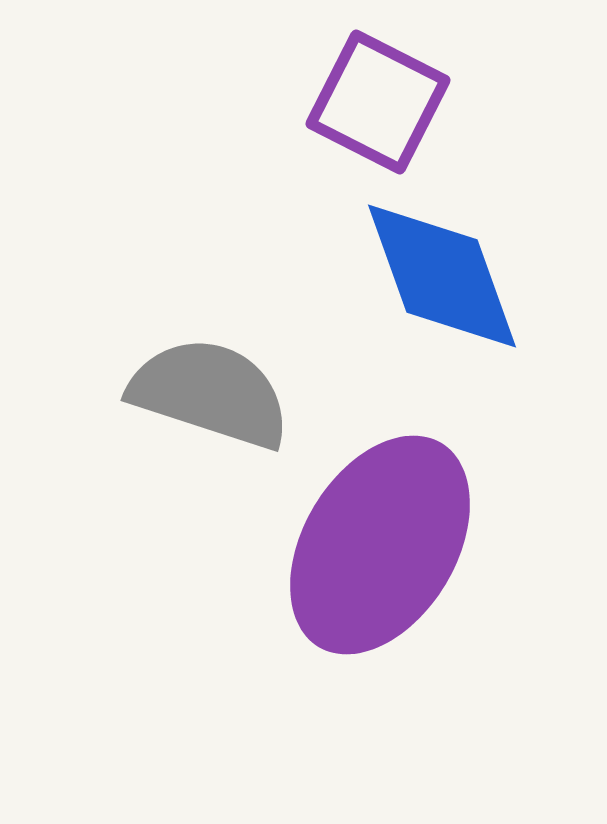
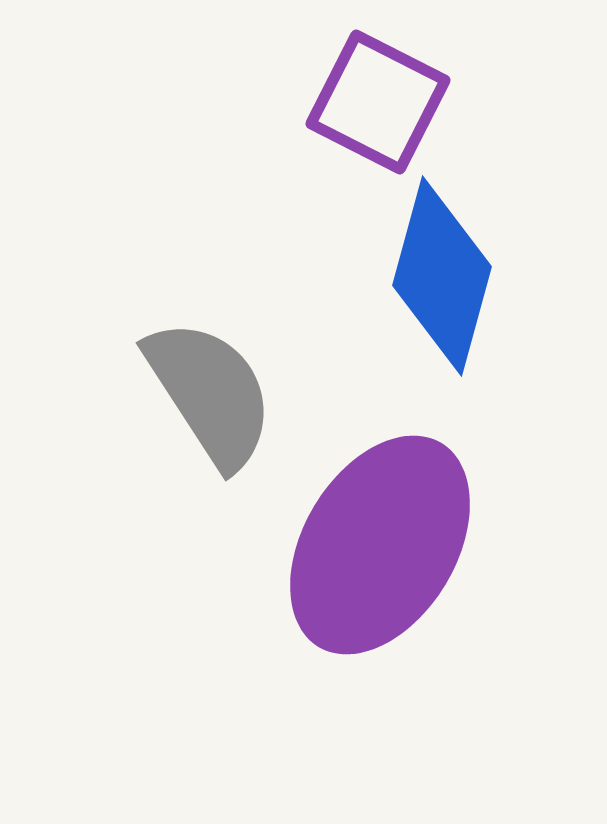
blue diamond: rotated 35 degrees clockwise
gray semicircle: rotated 39 degrees clockwise
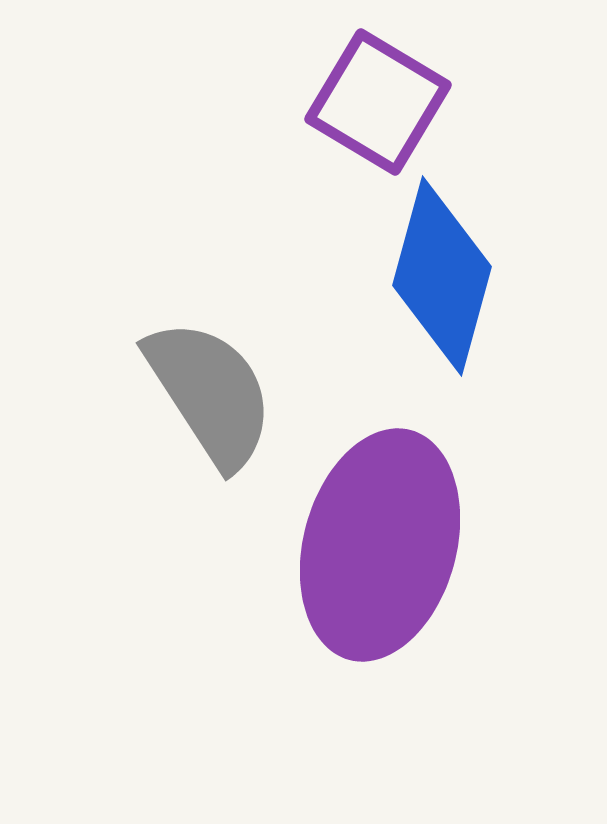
purple square: rotated 4 degrees clockwise
purple ellipse: rotated 16 degrees counterclockwise
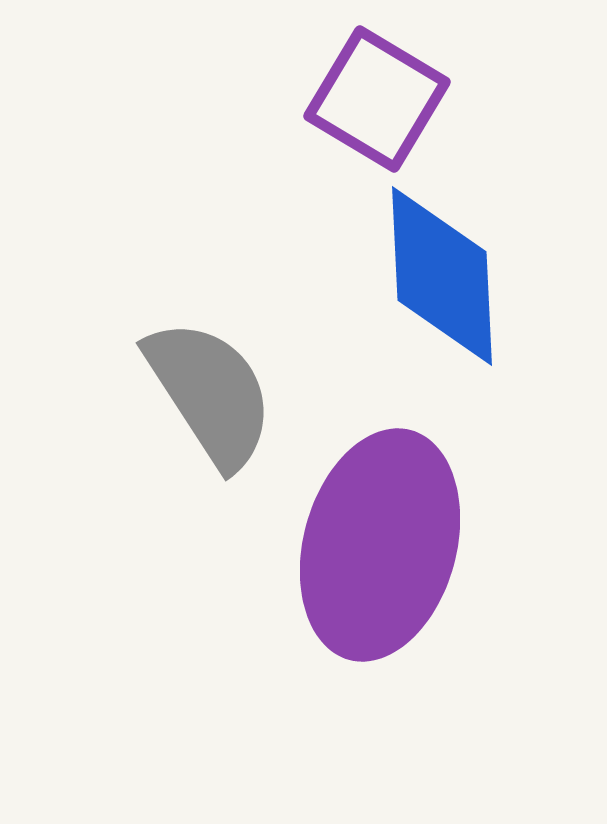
purple square: moved 1 px left, 3 px up
blue diamond: rotated 18 degrees counterclockwise
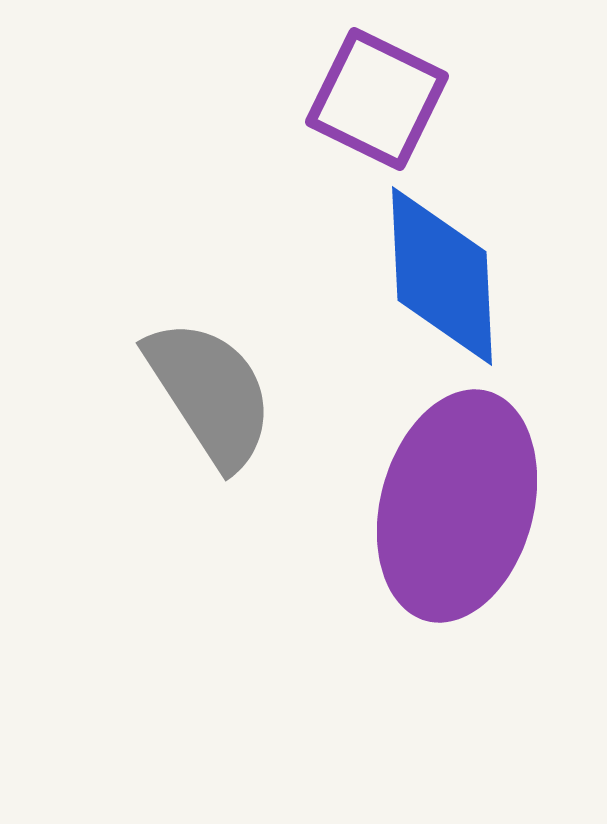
purple square: rotated 5 degrees counterclockwise
purple ellipse: moved 77 px right, 39 px up
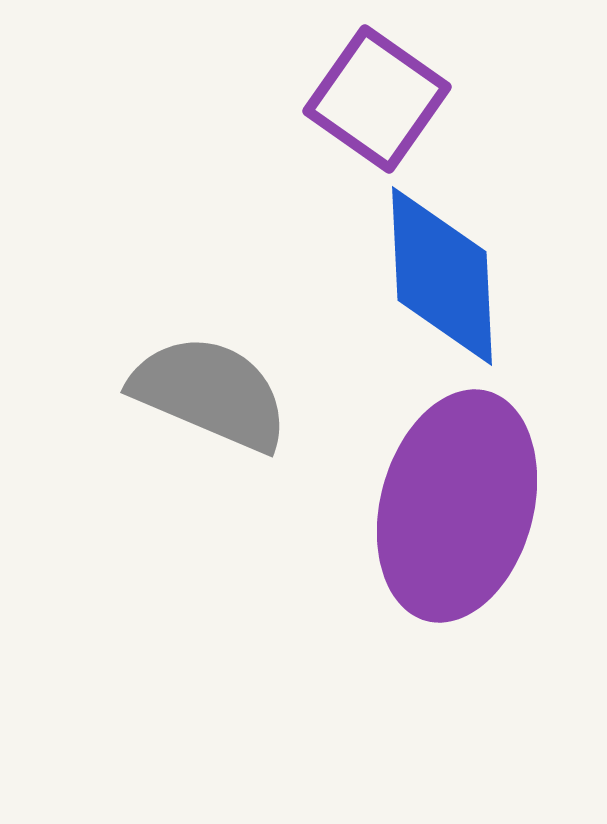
purple square: rotated 9 degrees clockwise
gray semicircle: rotated 34 degrees counterclockwise
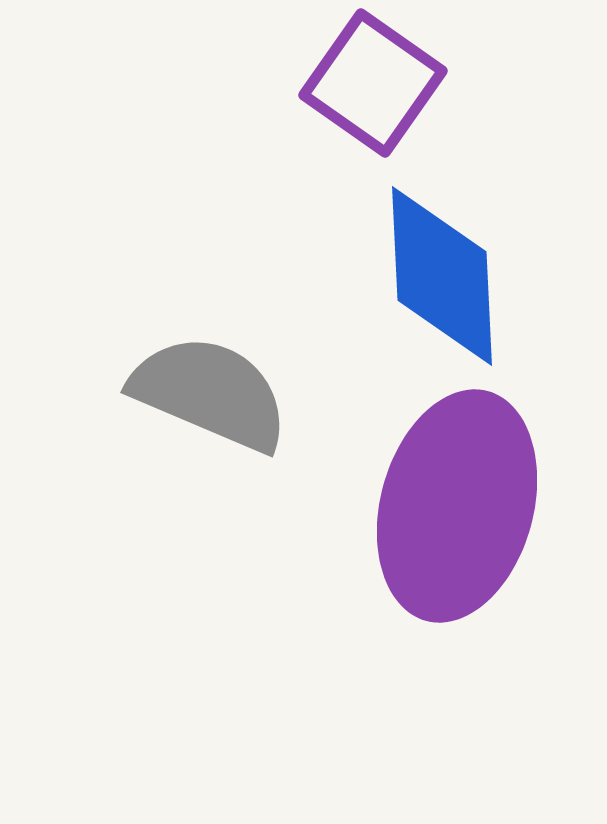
purple square: moved 4 px left, 16 px up
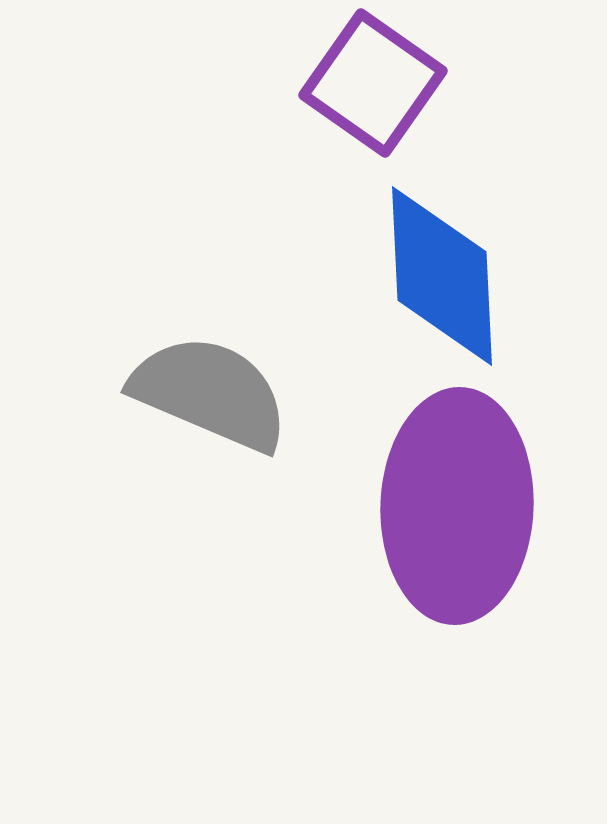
purple ellipse: rotated 13 degrees counterclockwise
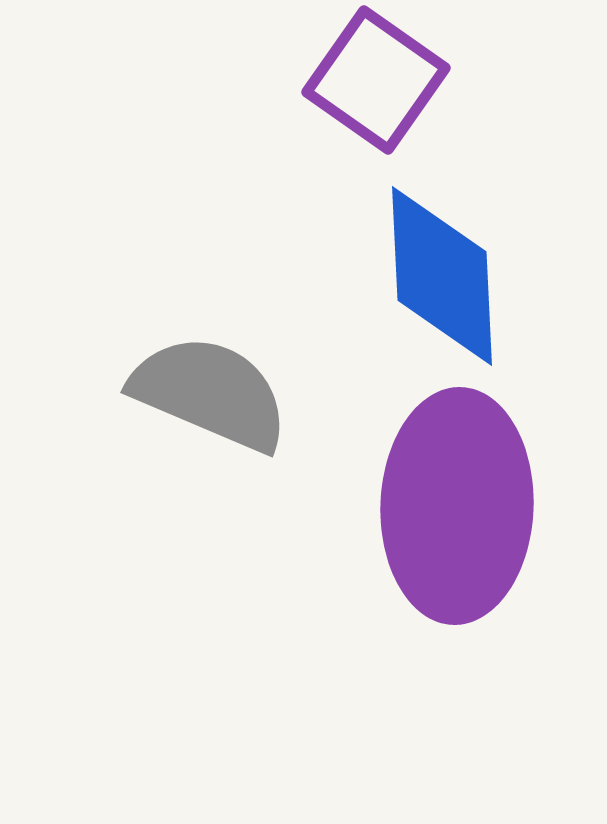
purple square: moved 3 px right, 3 px up
